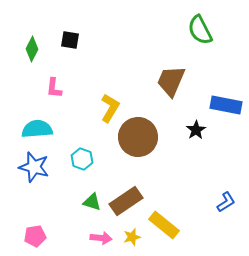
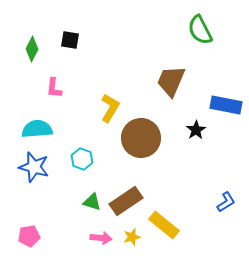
brown circle: moved 3 px right, 1 px down
pink pentagon: moved 6 px left
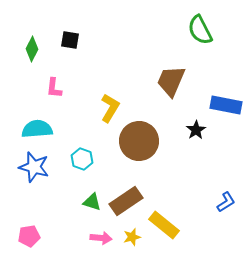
brown circle: moved 2 px left, 3 px down
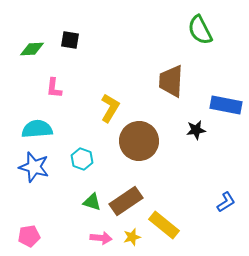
green diamond: rotated 60 degrees clockwise
brown trapezoid: rotated 20 degrees counterclockwise
black star: rotated 24 degrees clockwise
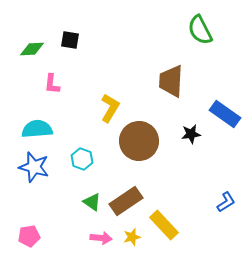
pink L-shape: moved 2 px left, 4 px up
blue rectangle: moved 1 px left, 9 px down; rotated 24 degrees clockwise
black star: moved 5 px left, 4 px down
green triangle: rotated 18 degrees clockwise
yellow rectangle: rotated 8 degrees clockwise
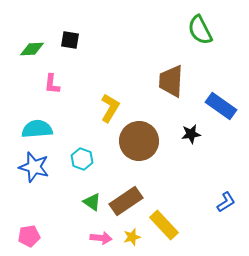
blue rectangle: moved 4 px left, 8 px up
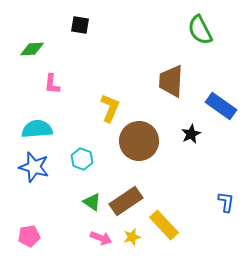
black square: moved 10 px right, 15 px up
yellow L-shape: rotated 8 degrees counterclockwise
black star: rotated 18 degrees counterclockwise
blue L-shape: rotated 50 degrees counterclockwise
pink arrow: rotated 15 degrees clockwise
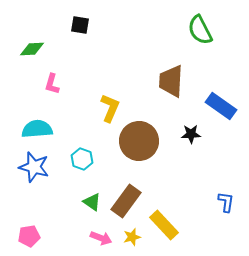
pink L-shape: rotated 10 degrees clockwise
black star: rotated 24 degrees clockwise
brown rectangle: rotated 20 degrees counterclockwise
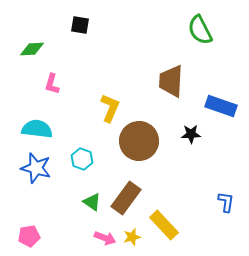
blue rectangle: rotated 16 degrees counterclockwise
cyan semicircle: rotated 12 degrees clockwise
blue star: moved 2 px right, 1 px down
brown rectangle: moved 3 px up
pink arrow: moved 4 px right
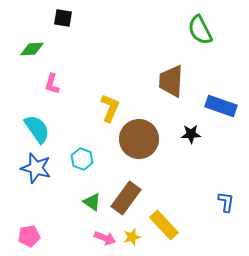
black square: moved 17 px left, 7 px up
cyan semicircle: rotated 48 degrees clockwise
brown circle: moved 2 px up
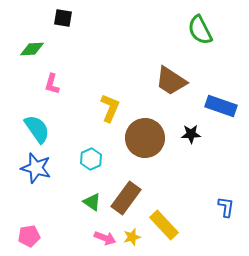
brown trapezoid: rotated 60 degrees counterclockwise
brown circle: moved 6 px right, 1 px up
cyan hexagon: moved 9 px right; rotated 15 degrees clockwise
blue L-shape: moved 5 px down
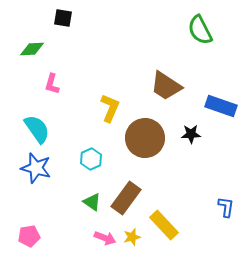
brown trapezoid: moved 5 px left, 5 px down
